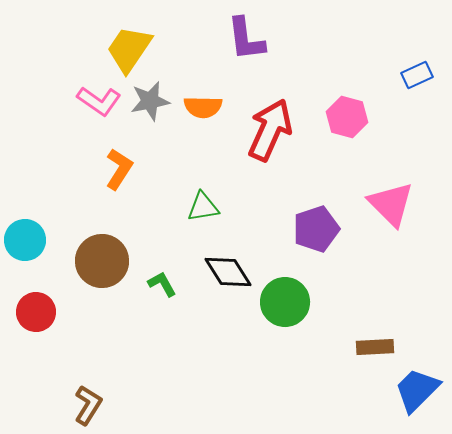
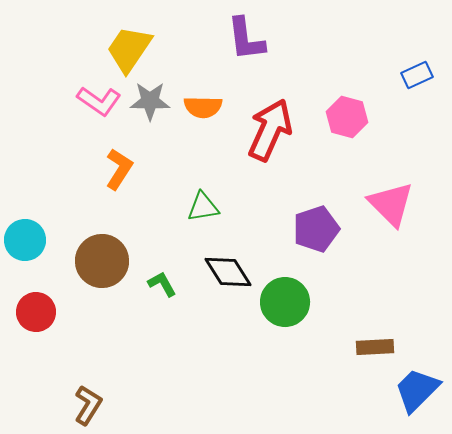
gray star: rotated 12 degrees clockwise
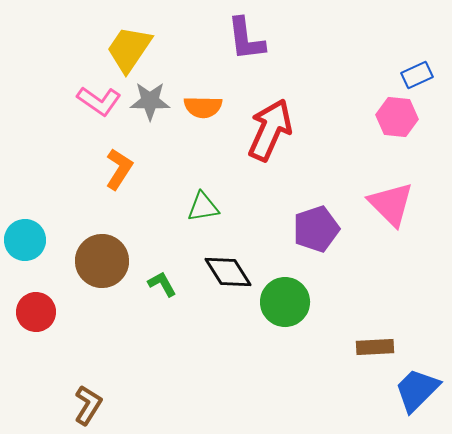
pink hexagon: moved 50 px right; rotated 9 degrees counterclockwise
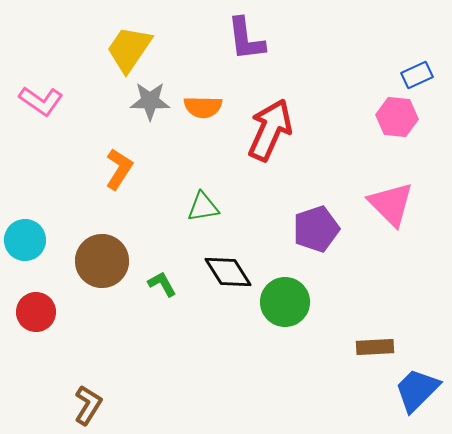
pink L-shape: moved 58 px left
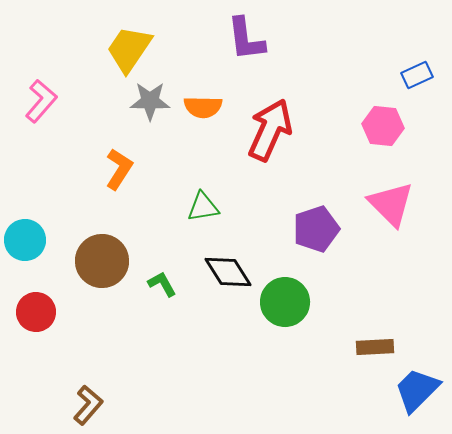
pink L-shape: rotated 84 degrees counterclockwise
pink hexagon: moved 14 px left, 9 px down
brown L-shape: rotated 9 degrees clockwise
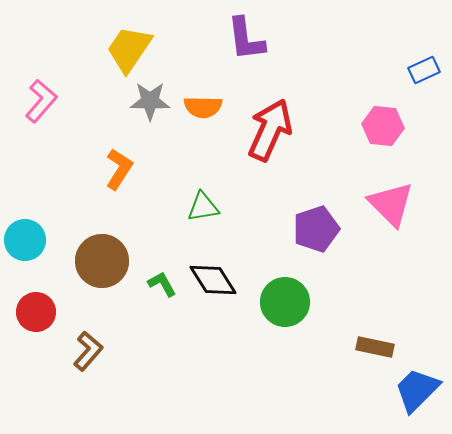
blue rectangle: moved 7 px right, 5 px up
black diamond: moved 15 px left, 8 px down
brown rectangle: rotated 15 degrees clockwise
brown L-shape: moved 54 px up
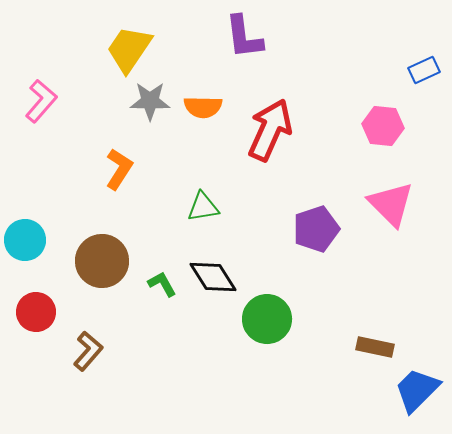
purple L-shape: moved 2 px left, 2 px up
black diamond: moved 3 px up
green circle: moved 18 px left, 17 px down
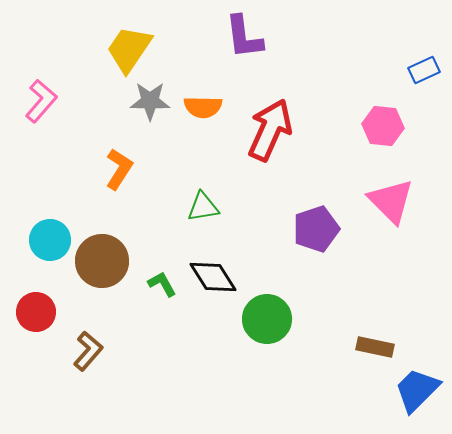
pink triangle: moved 3 px up
cyan circle: moved 25 px right
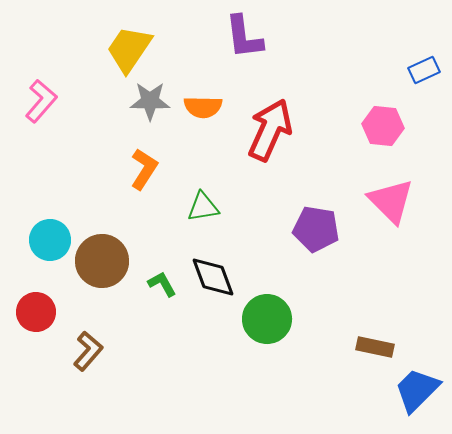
orange L-shape: moved 25 px right
purple pentagon: rotated 27 degrees clockwise
black diamond: rotated 12 degrees clockwise
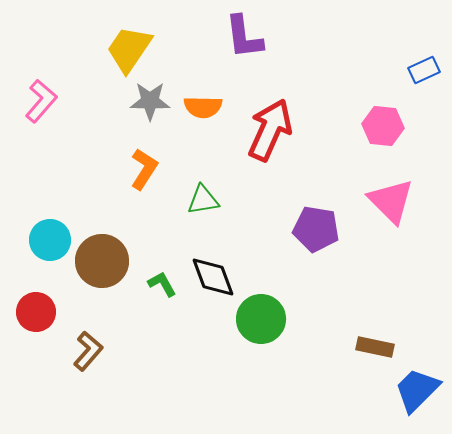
green triangle: moved 7 px up
green circle: moved 6 px left
